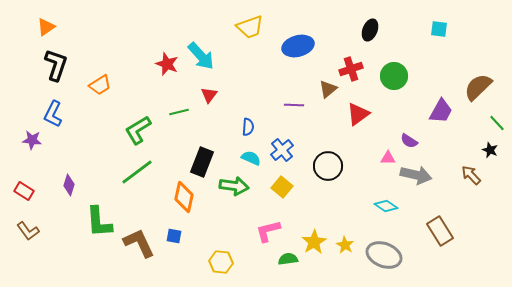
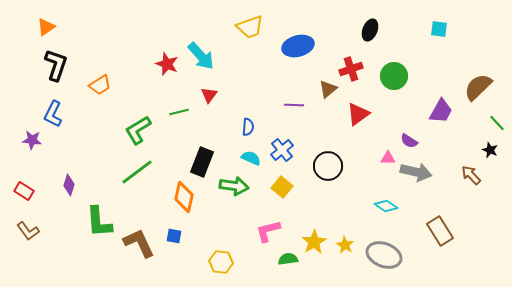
gray arrow at (416, 175): moved 3 px up
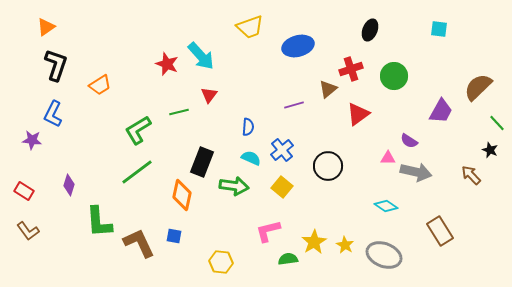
purple line at (294, 105): rotated 18 degrees counterclockwise
orange diamond at (184, 197): moved 2 px left, 2 px up
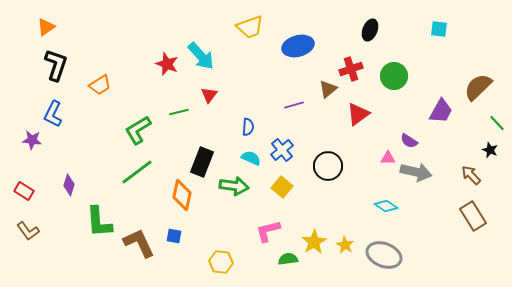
brown rectangle at (440, 231): moved 33 px right, 15 px up
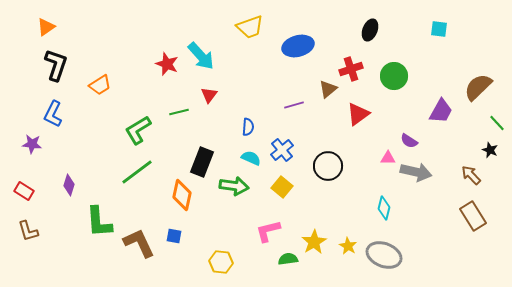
purple star at (32, 140): moved 4 px down
cyan diamond at (386, 206): moved 2 px left, 2 px down; rotated 70 degrees clockwise
brown L-shape at (28, 231): rotated 20 degrees clockwise
yellow star at (345, 245): moved 3 px right, 1 px down
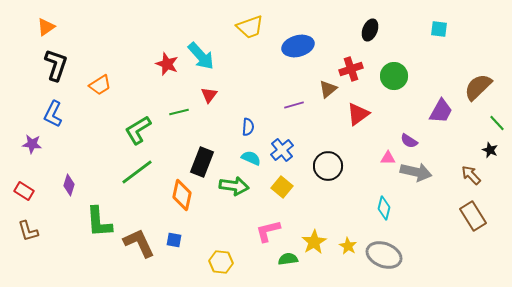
blue square at (174, 236): moved 4 px down
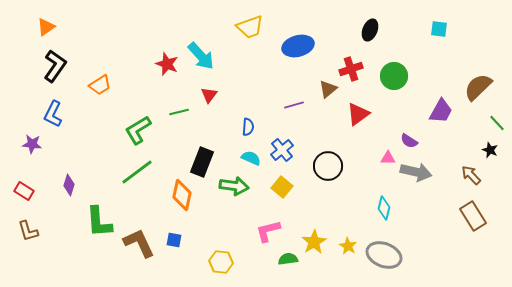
black L-shape at (56, 65): moved 1 px left, 1 px down; rotated 16 degrees clockwise
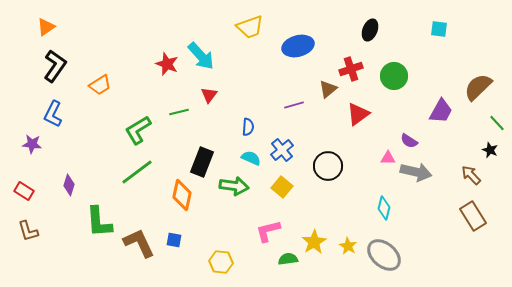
gray ellipse at (384, 255): rotated 20 degrees clockwise
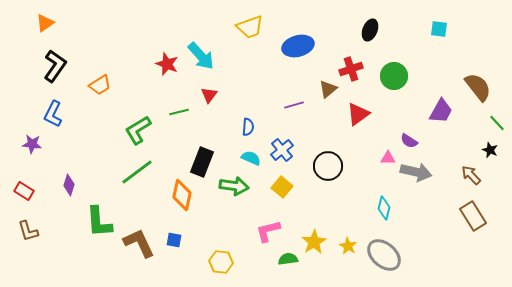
orange triangle at (46, 27): moved 1 px left, 4 px up
brown semicircle at (478, 87): rotated 96 degrees clockwise
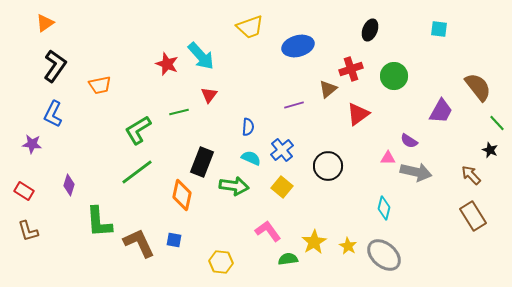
orange trapezoid at (100, 85): rotated 20 degrees clockwise
pink L-shape at (268, 231): rotated 68 degrees clockwise
